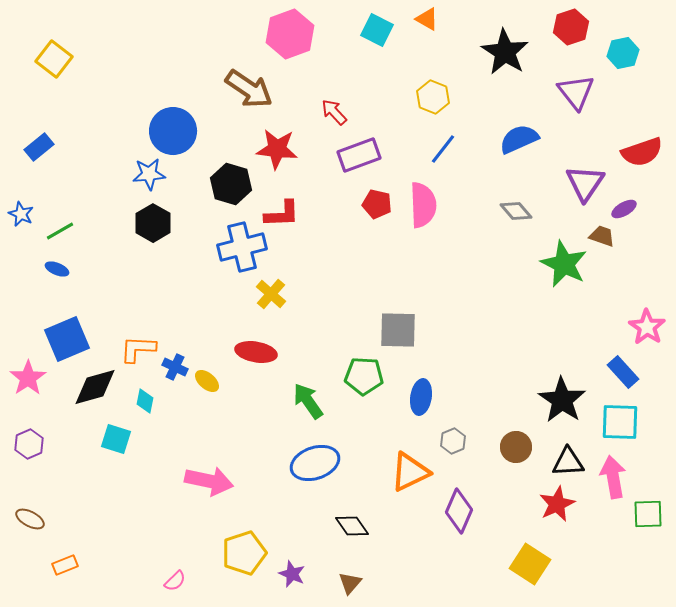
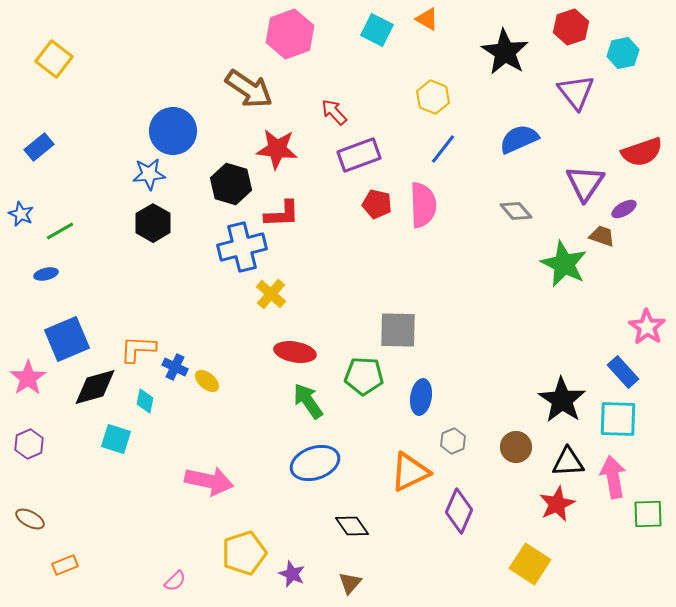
blue ellipse at (57, 269): moved 11 px left, 5 px down; rotated 35 degrees counterclockwise
red ellipse at (256, 352): moved 39 px right
cyan square at (620, 422): moved 2 px left, 3 px up
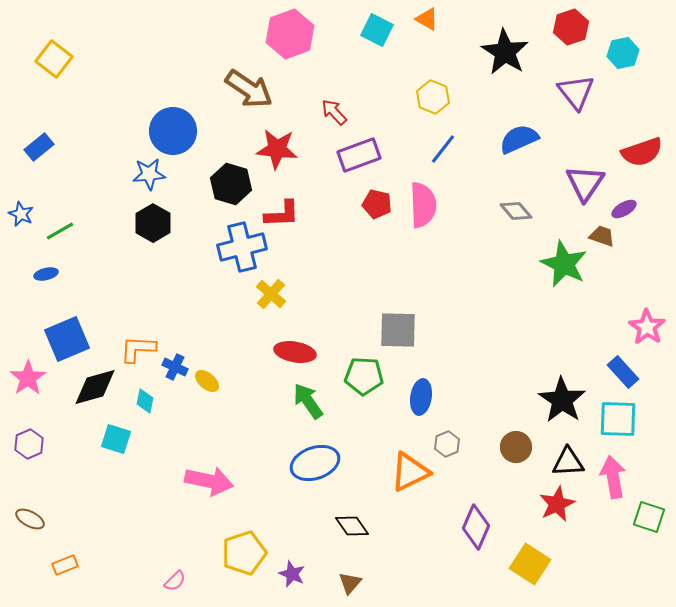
gray hexagon at (453, 441): moved 6 px left, 3 px down
purple diamond at (459, 511): moved 17 px right, 16 px down
green square at (648, 514): moved 1 px right, 3 px down; rotated 20 degrees clockwise
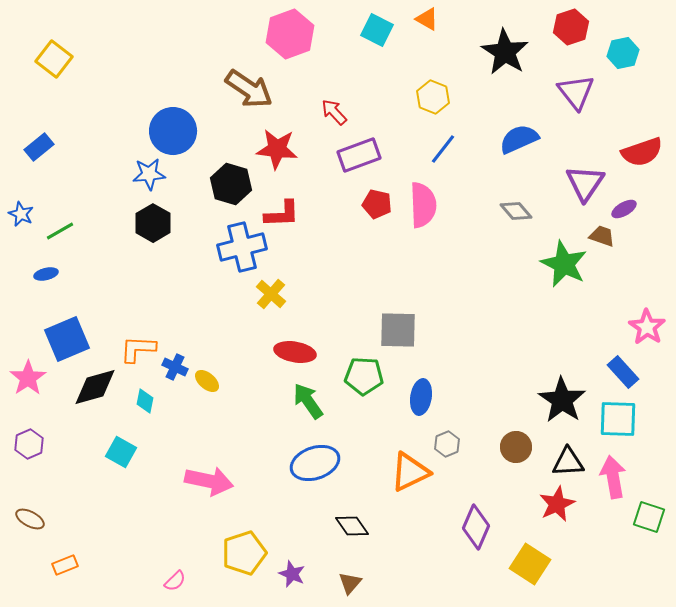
cyan square at (116, 439): moved 5 px right, 13 px down; rotated 12 degrees clockwise
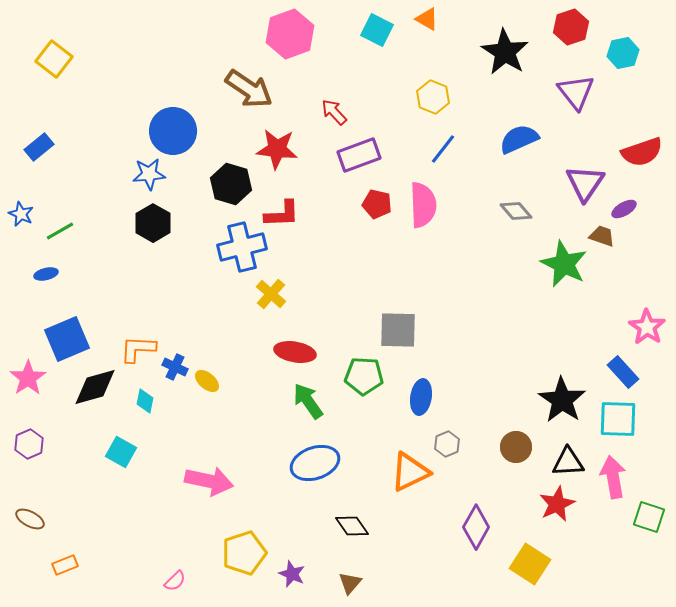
purple diamond at (476, 527): rotated 6 degrees clockwise
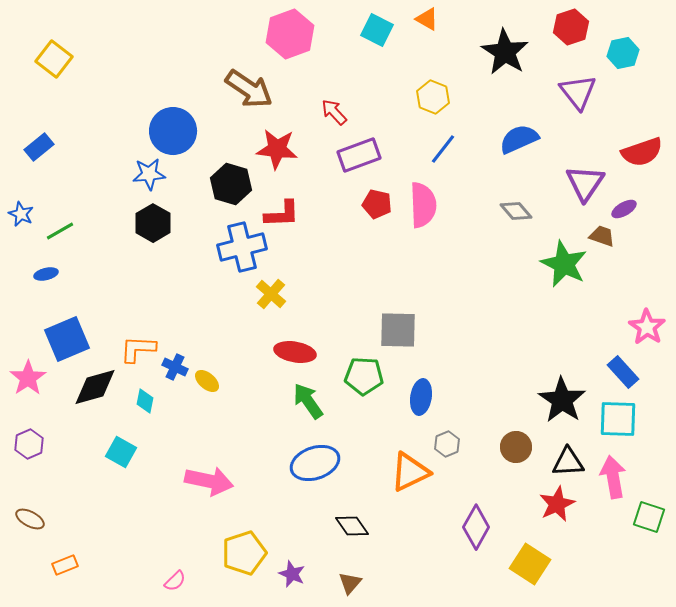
purple triangle at (576, 92): moved 2 px right
